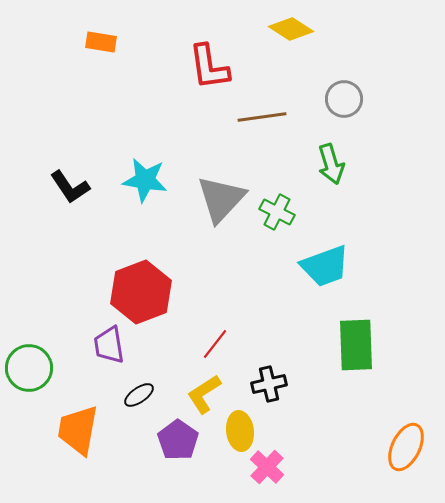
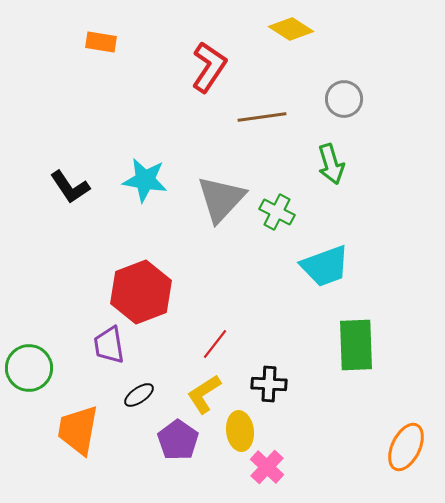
red L-shape: rotated 138 degrees counterclockwise
black cross: rotated 16 degrees clockwise
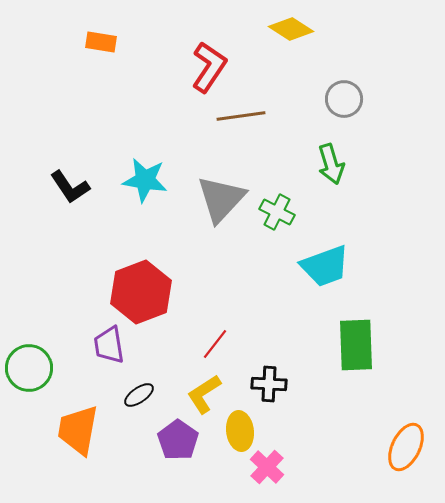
brown line: moved 21 px left, 1 px up
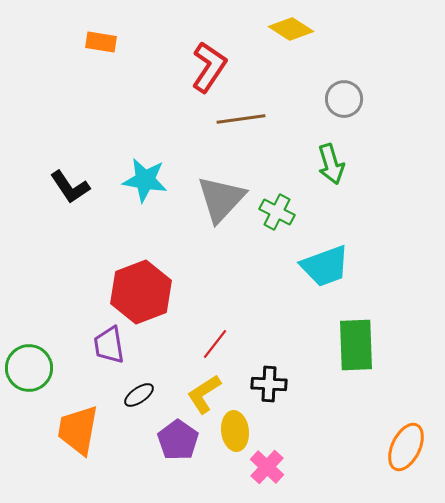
brown line: moved 3 px down
yellow ellipse: moved 5 px left
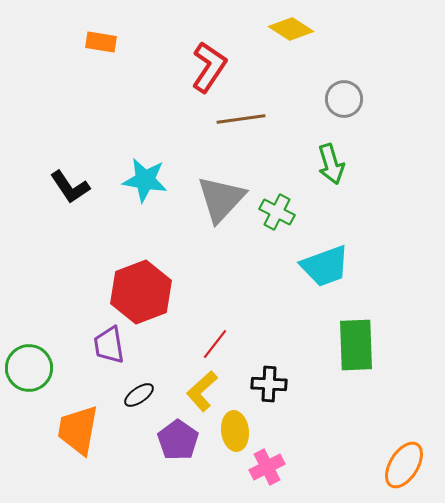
yellow L-shape: moved 2 px left, 3 px up; rotated 9 degrees counterclockwise
orange ellipse: moved 2 px left, 18 px down; rotated 6 degrees clockwise
pink cross: rotated 20 degrees clockwise
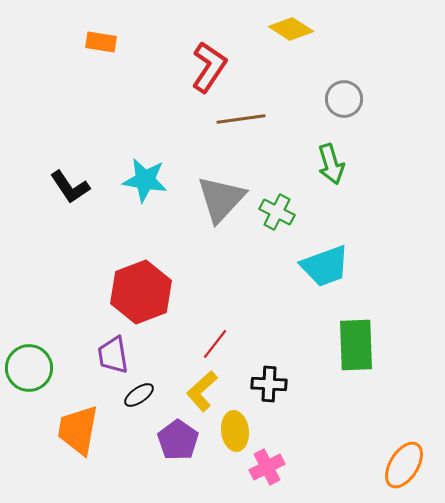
purple trapezoid: moved 4 px right, 10 px down
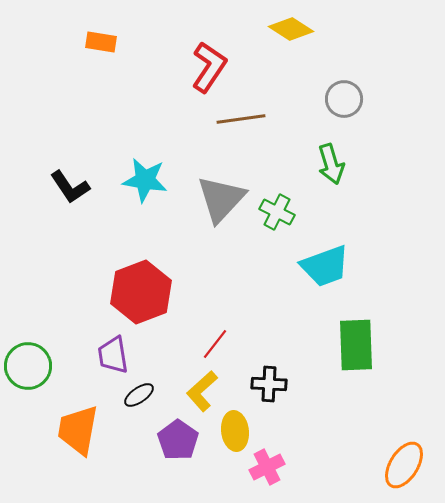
green circle: moved 1 px left, 2 px up
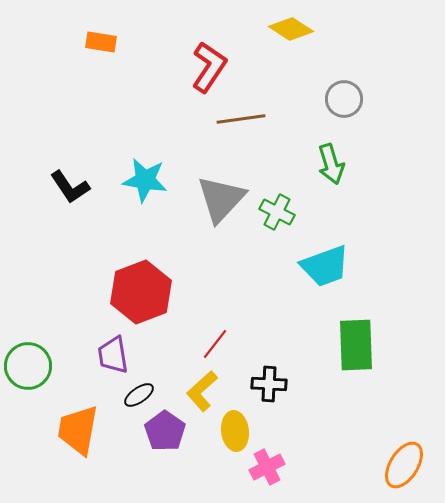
purple pentagon: moved 13 px left, 9 px up
